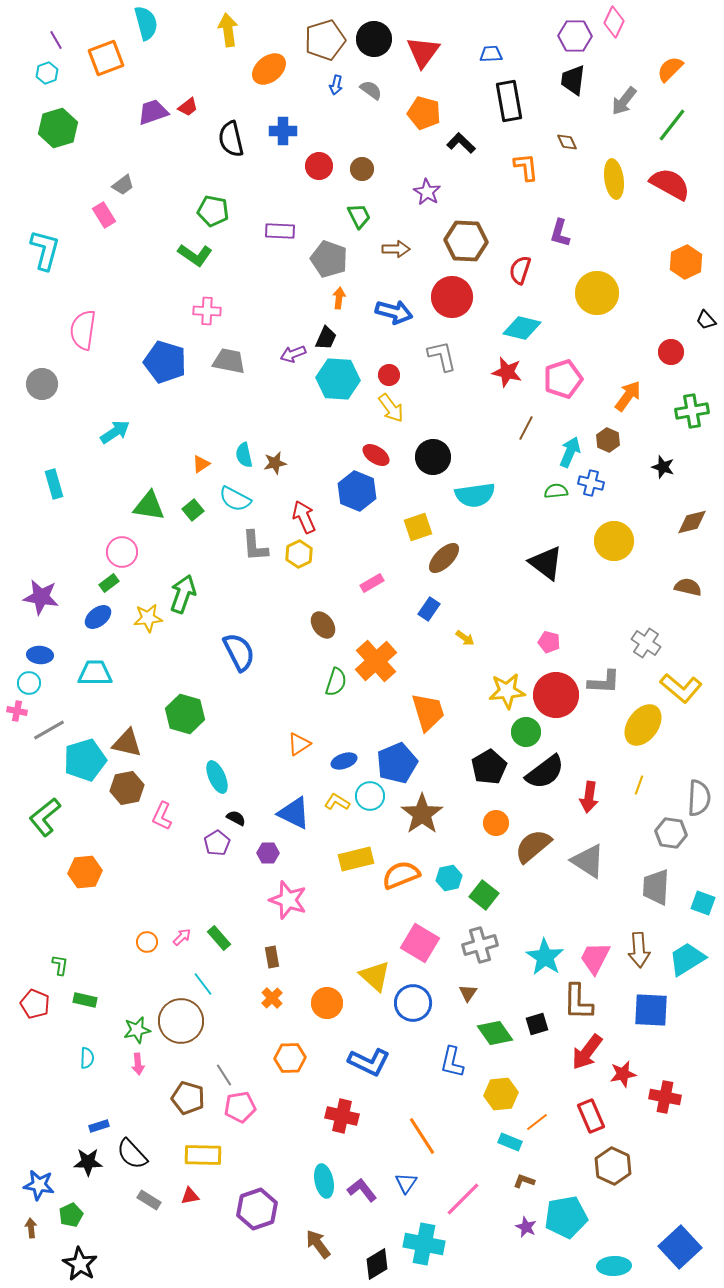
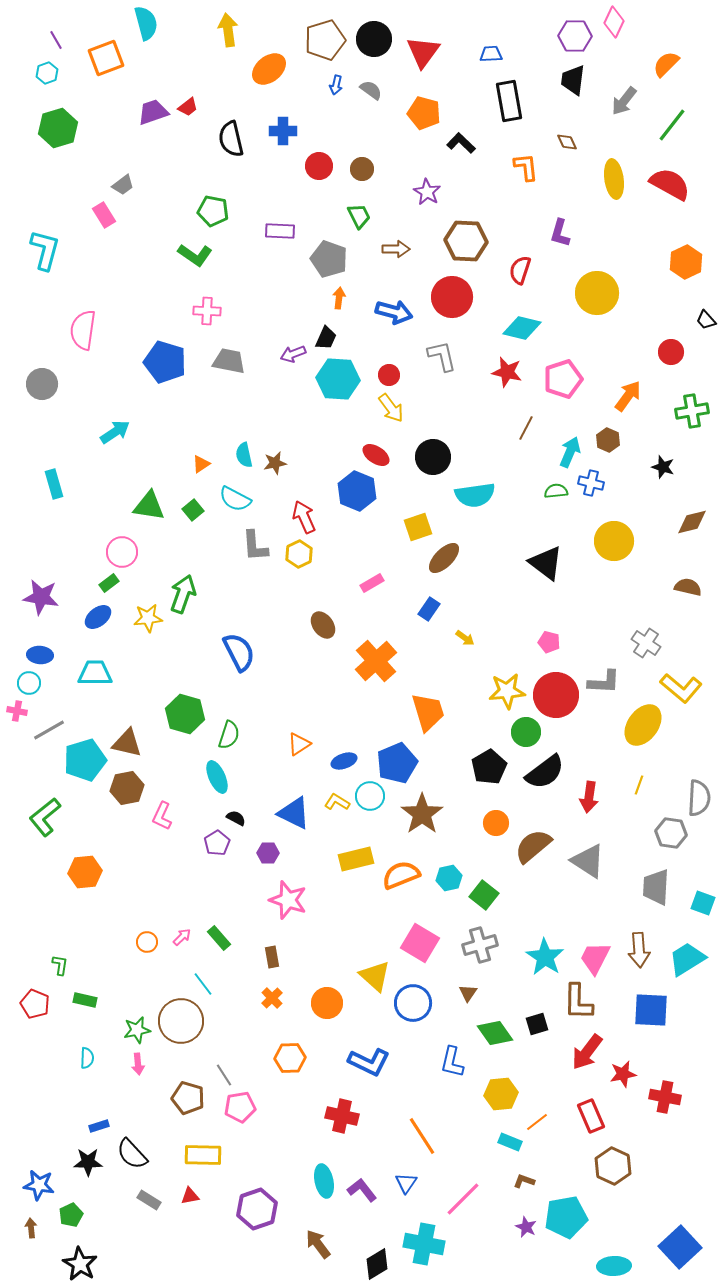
orange semicircle at (670, 69): moved 4 px left, 5 px up
green semicircle at (336, 682): moved 107 px left, 53 px down
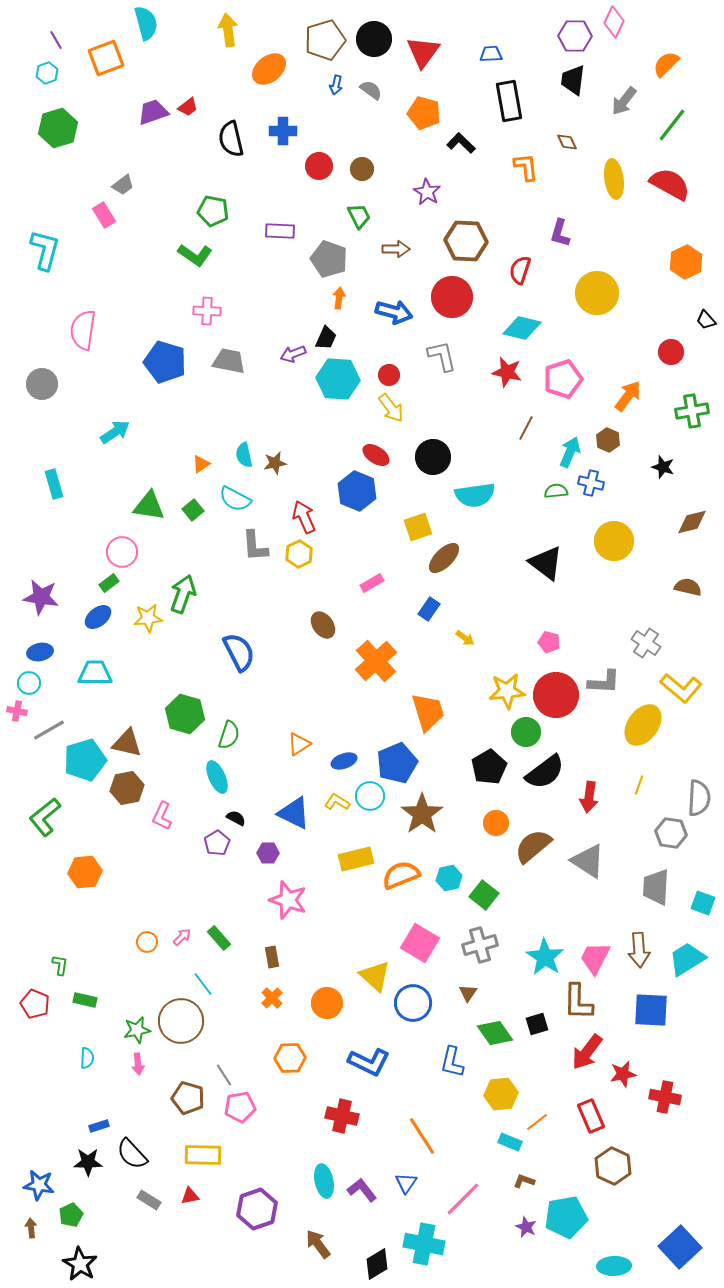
blue ellipse at (40, 655): moved 3 px up; rotated 15 degrees counterclockwise
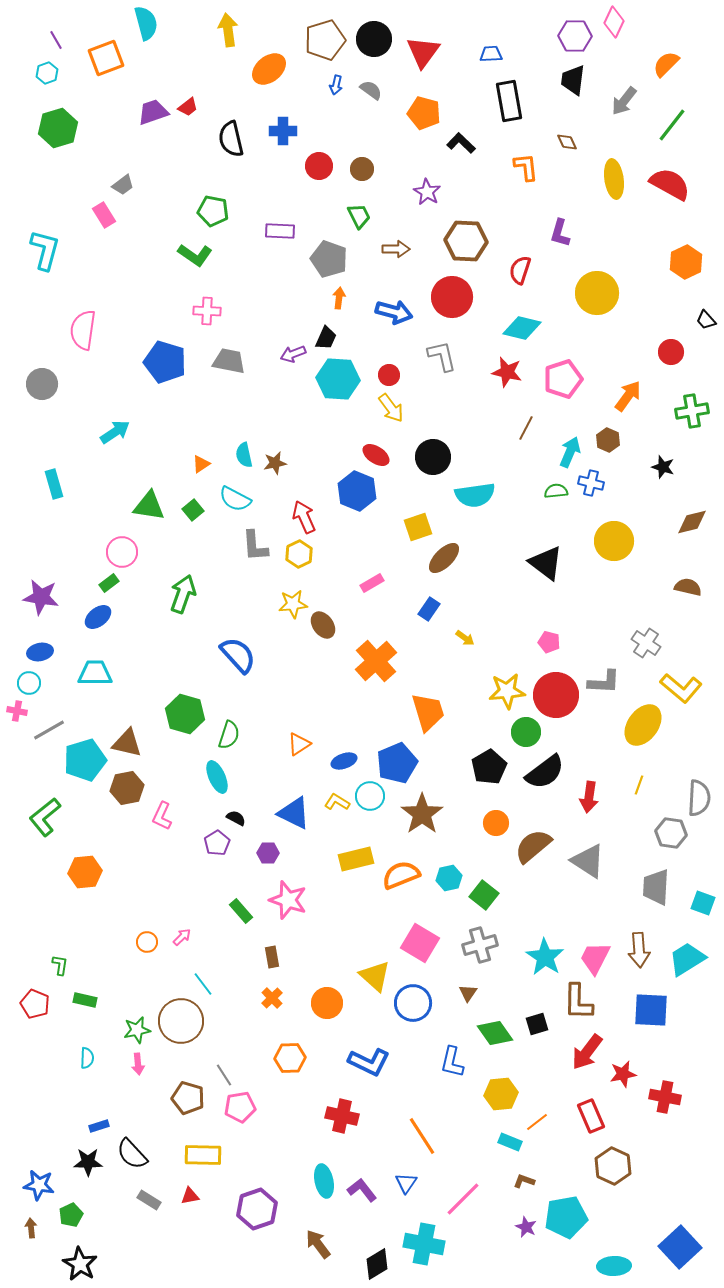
yellow star at (148, 618): moved 145 px right, 14 px up
blue semicircle at (239, 652): moved 1 px left, 3 px down; rotated 15 degrees counterclockwise
green rectangle at (219, 938): moved 22 px right, 27 px up
